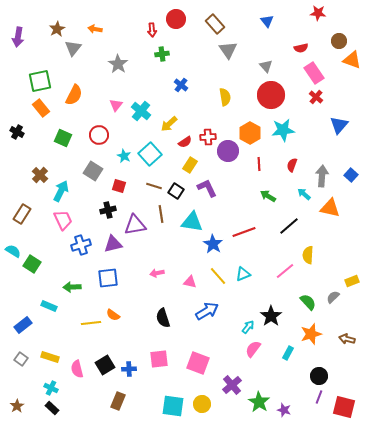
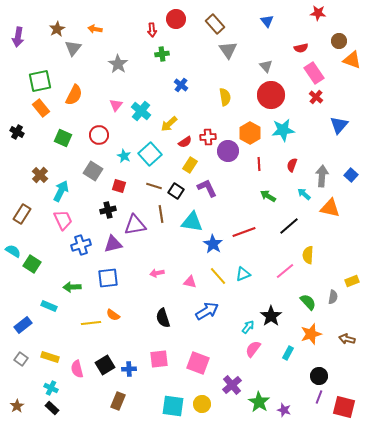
gray semicircle at (333, 297): rotated 144 degrees clockwise
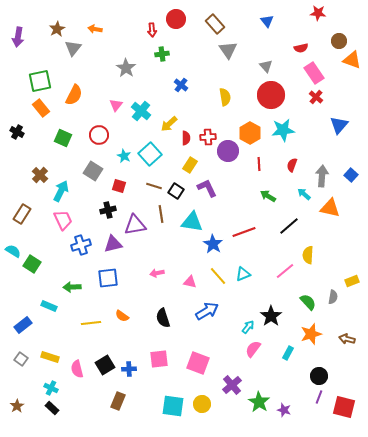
gray star at (118, 64): moved 8 px right, 4 px down
red semicircle at (185, 142): moved 1 px right, 4 px up; rotated 56 degrees counterclockwise
orange semicircle at (113, 315): moved 9 px right, 1 px down
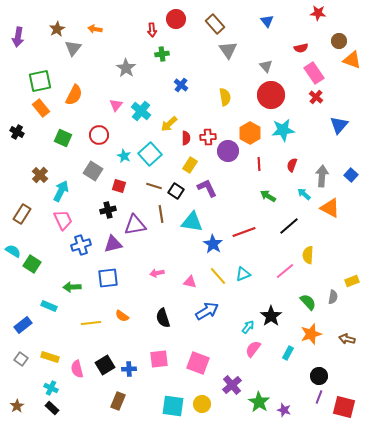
orange triangle at (330, 208): rotated 15 degrees clockwise
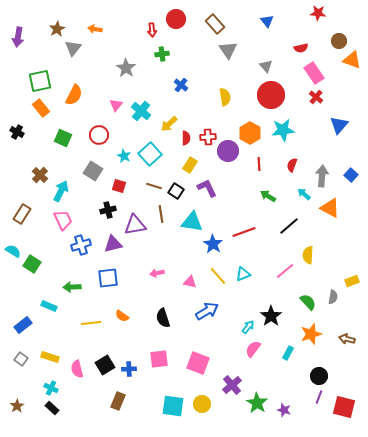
green star at (259, 402): moved 2 px left, 1 px down
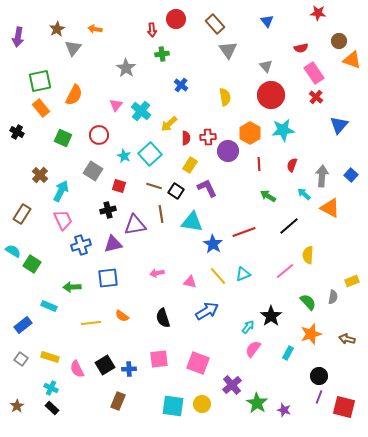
pink semicircle at (77, 369): rotated 12 degrees counterclockwise
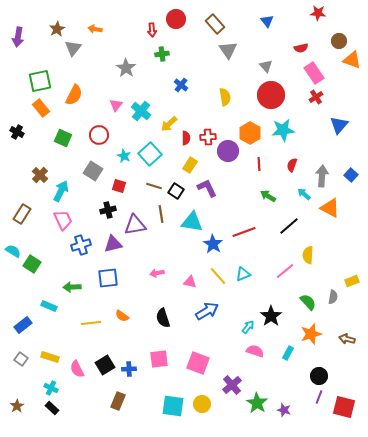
red cross at (316, 97): rotated 16 degrees clockwise
pink semicircle at (253, 349): moved 2 px right, 2 px down; rotated 72 degrees clockwise
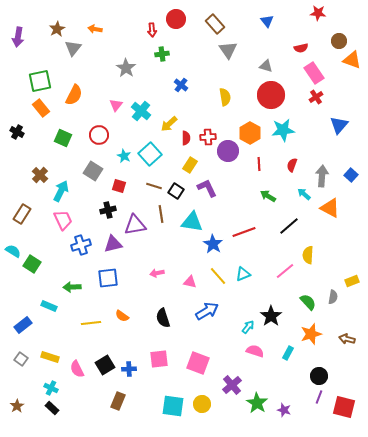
gray triangle at (266, 66): rotated 32 degrees counterclockwise
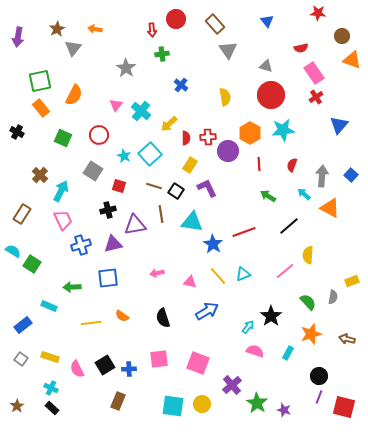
brown circle at (339, 41): moved 3 px right, 5 px up
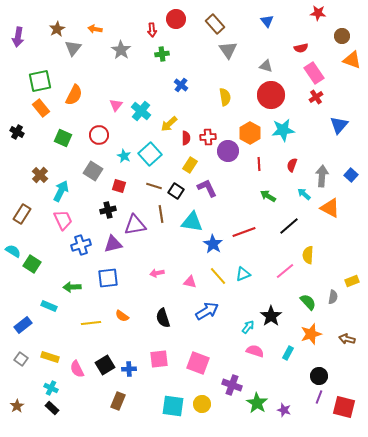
gray star at (126, 68): moved 5 px left, 18 px up
purple cross at (232, 385): rotated 30 degrees counterclockwise
